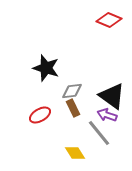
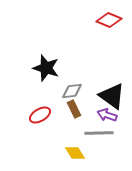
brown rectangle: moved 1 px right, 1 px down
gray line: rotated 52 degrees counterclockwise
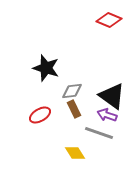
gray line: rotated 20 degrees clockwise
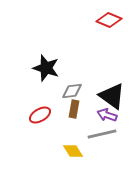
brown rectangle: rotated 36 degrees clockwise
gray line: moved 3 px right, 1 px down; rotated 32 degrees counterclockwise
yellow diamond: moved 2 px left, 2 px up
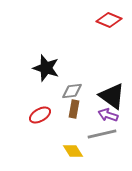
purple arrow: moved 1 px right
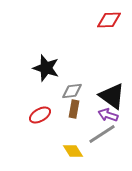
red diamond: rotated 25 degrees counterclockwise
gray line: rotated 20 degrees counterclockwise
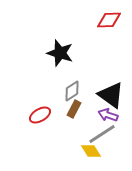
black star: moved 14 px right, 15 px up
gray diamond: rotated 25 degrees counterclockwise
black triangle: moved 1 px left, 1 px up
brown rectangle: rotated 18 degrees clockwise
yellow diamond: moved 18 px right
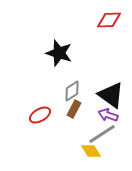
black star: moved 1 px left
